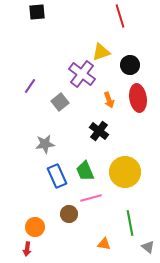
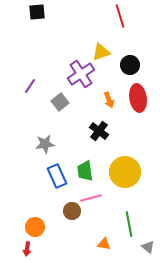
purple cross: moved 1 px left; rotated 20 degrees clockwise
green trapezoid: rotated 15 degrees clockwise
brown circle: moved 3 px right, 3 px up
green line: moved 1 px left, 1 px down
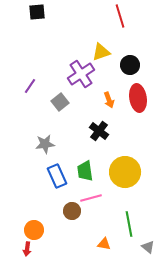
orange circle: moved 1 px left, 3 px down
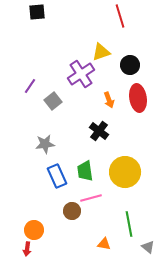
gray square: moved 7 px left, 1 px up
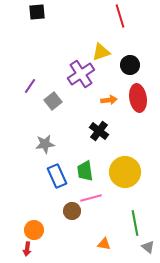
orange arrow: rotated 77 degrees counterclockwise
green line: moved 6 px right, 1 px up
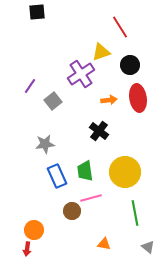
red line: moved 11 px down; rotated 15 degrees counterclockwise
green line: moved 10 px up
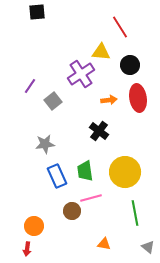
yellow triangle: rotated 24 degrees clockwise
orange circle: moved 4 px up
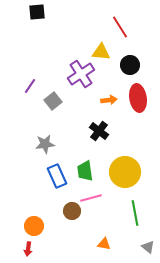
red arrow: moved 1 px right
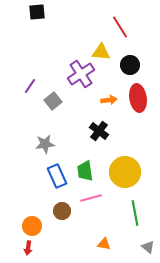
brown circle: moved 10 px left
orange circle: moved 2 px left
red arrow: moved 1 px up
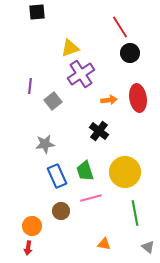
yellow triangle: moved 31 px left, 4 px up; rotated 24 degrees counterclockwise
black circle: moved 12 px up
purple line: rotated 28 degrees counterclockwise
green trapezoid: rotated 10 degrees counterclockwise
brown circle: moved 1 px left
